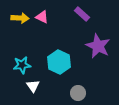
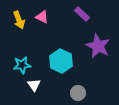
yellow arrow: moved 1 px left, 2 px down; rotated 66 degrees clockwise
cyan hexagon: moved 2 px right, 1 px up
white triangle: moved 1 px right, 1 px up
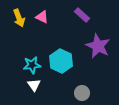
purple rectangle: moved 1 px down
yellow arrow: moved 2 px up
cyan star: moved 10 px right
gray circle: moved 4 px right
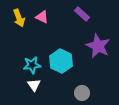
purple rectangle: moved 1 px up
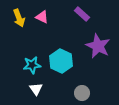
white triangle: moved 2 px right, 4 px down
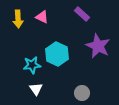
yellow arrow: moved 1 px left, 1 px down; rotated 18 degrees clockwise
cyan hexagon: moved 4 px left, 7 px up
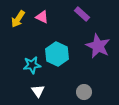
yellow arrow: rotated 36 degrees clockwise
white triangle: moved 2 px right, 2 px down
gray circle: moved 2 px right, 1 px up
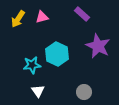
pink triangle: rotated 40 degrees counterclockwise
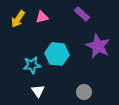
cyan hexagon: rotated 20 degrees counterclockwise
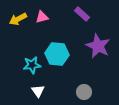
yellow arrow: rotated 30 degrees clockwise
